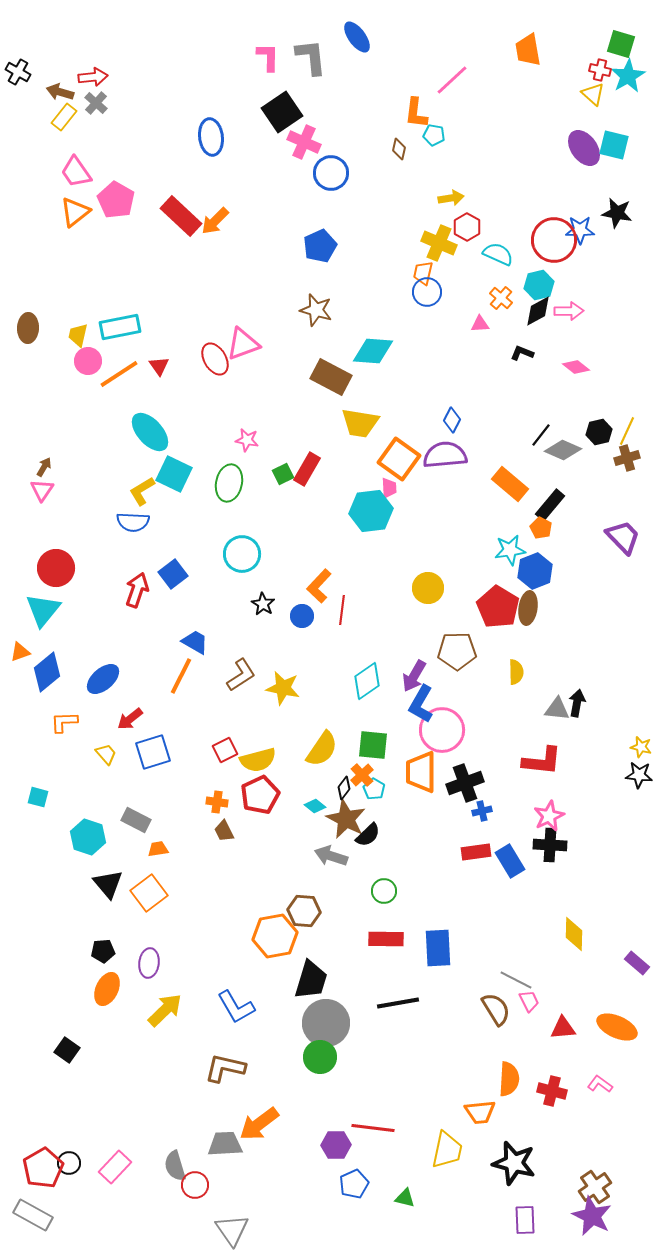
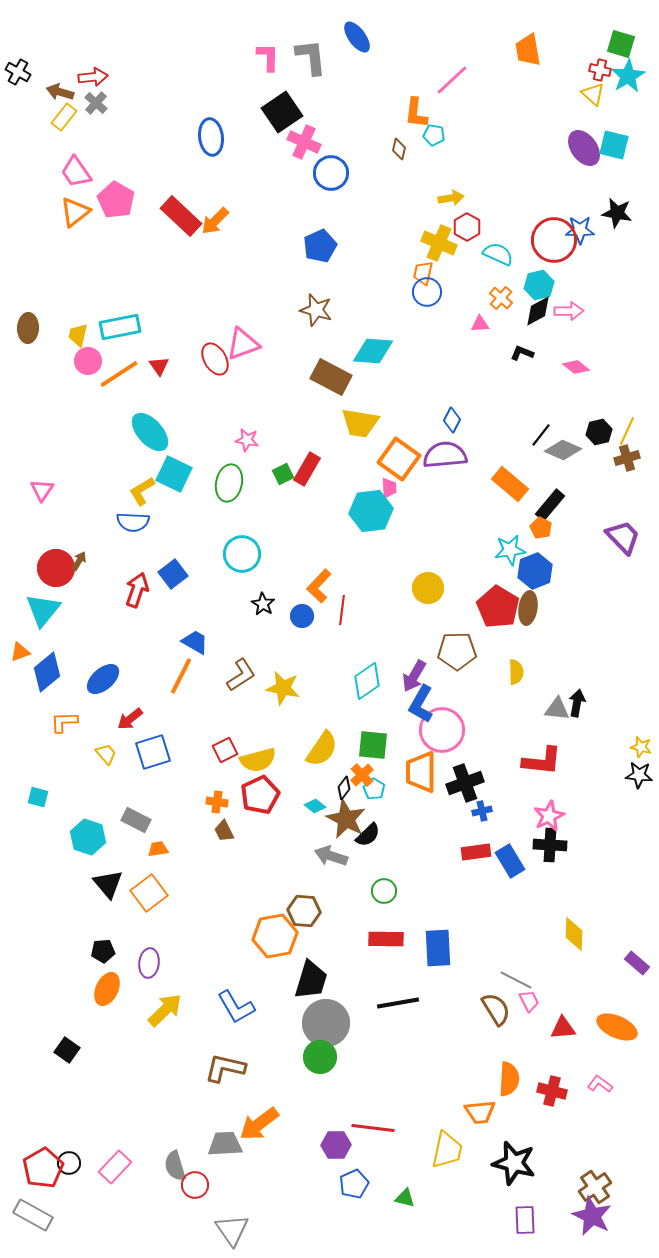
brown arrow at (44, 467): moved 35 px right, 94 px down
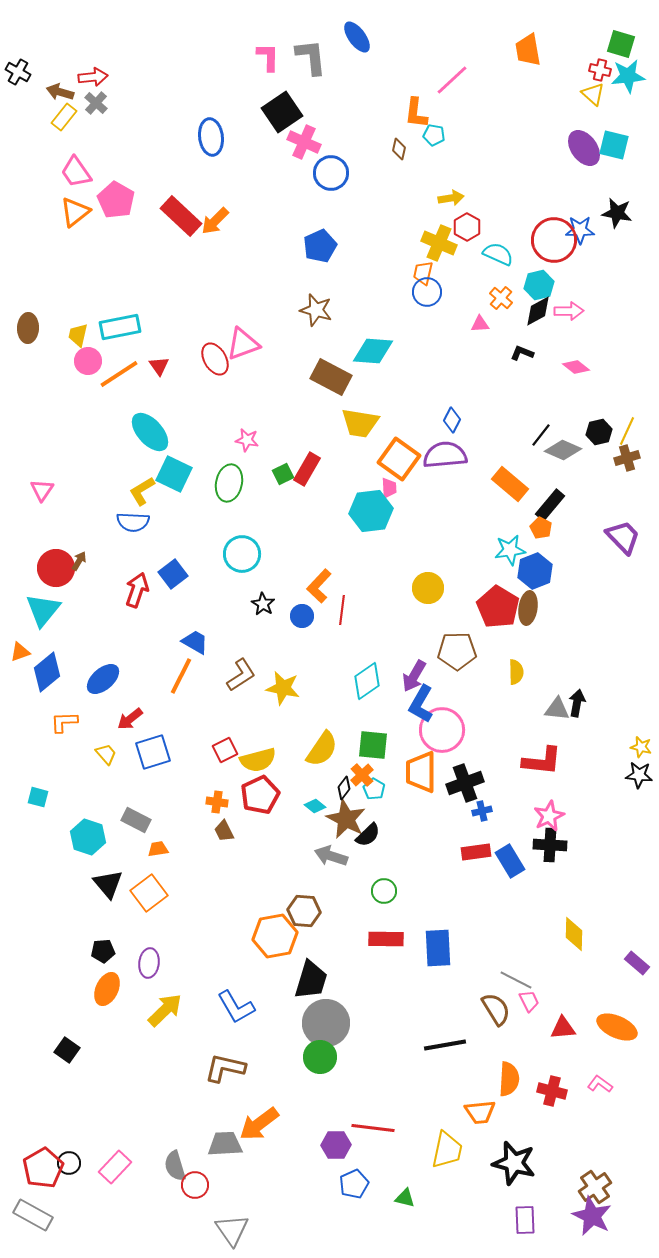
cyan star at (628, 76): rotated 24 degrees clockwise
black line at (398, 1003): moved 47 px right, 42 px down
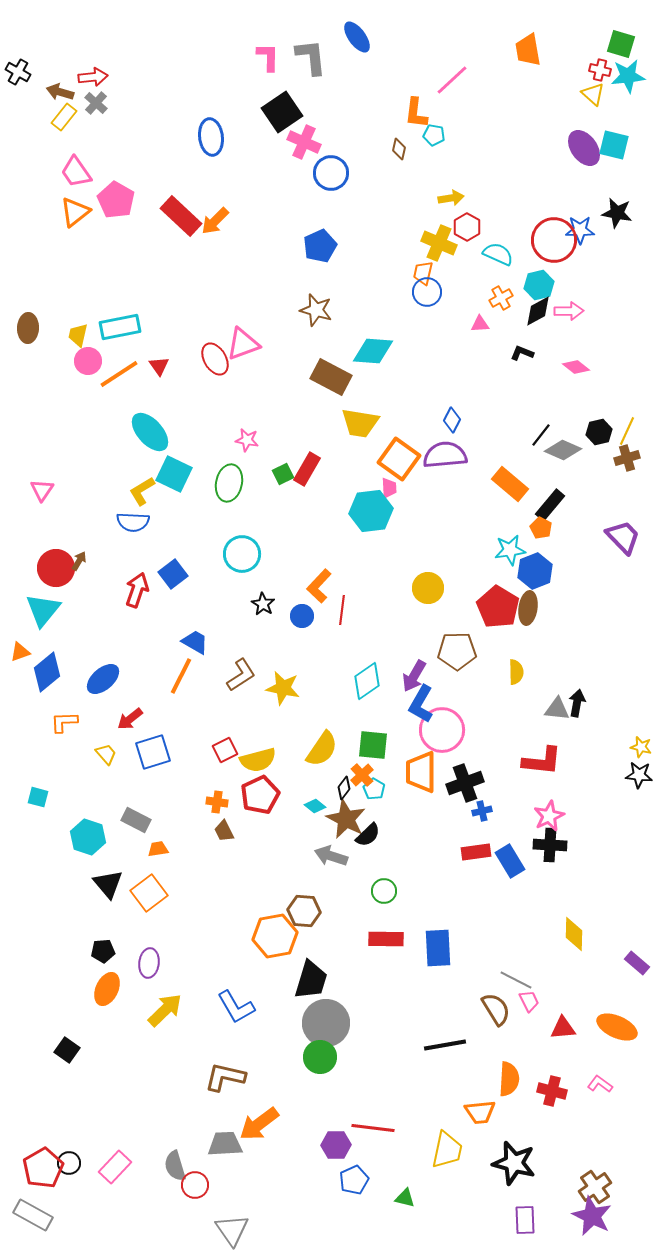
orange cross at (501, 298): rotated 20 degrees clockwise
brown L-shape at (225, 1068): moved 9 px down
blue pentagon at (354, 1184): moved 4 px up
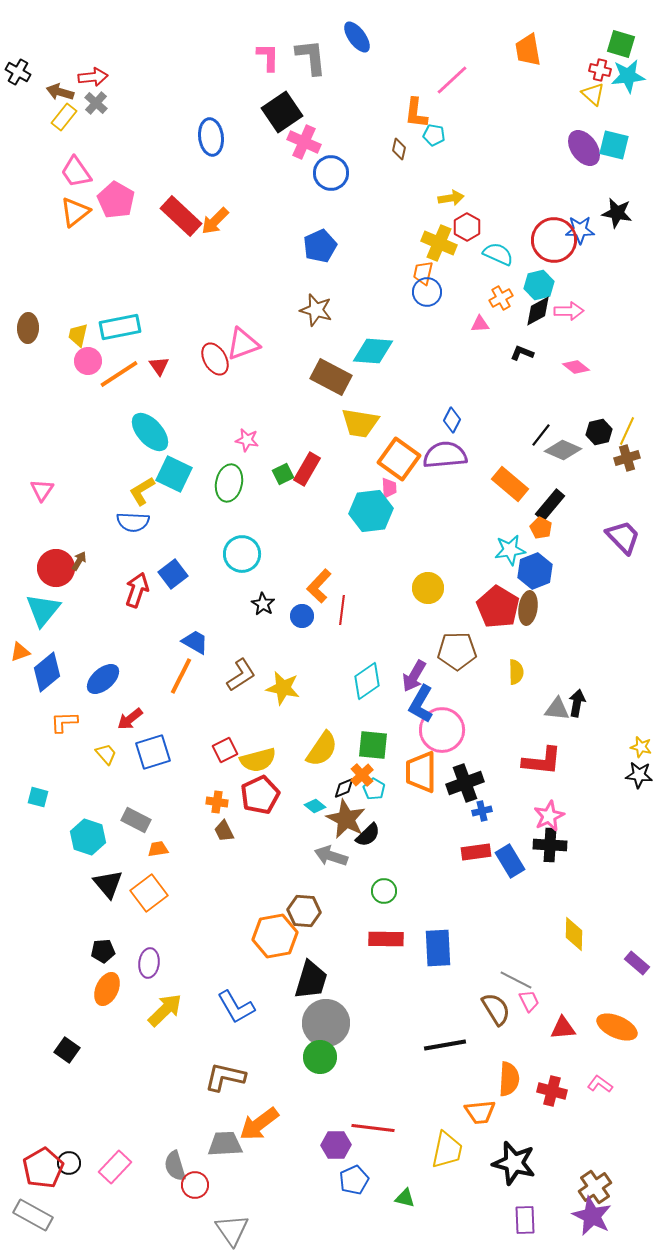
black diamond at (344, 788): rotated 30 degrees clockwise
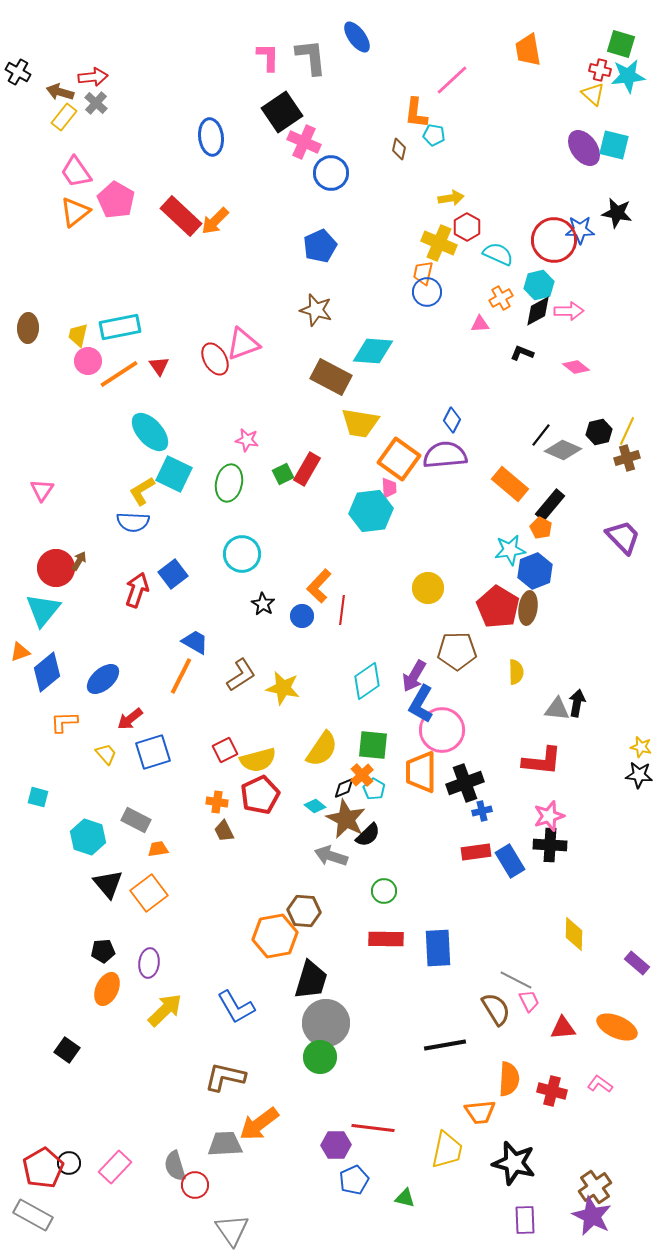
pink star at (549, 816): rotated 8 degrees clockwise
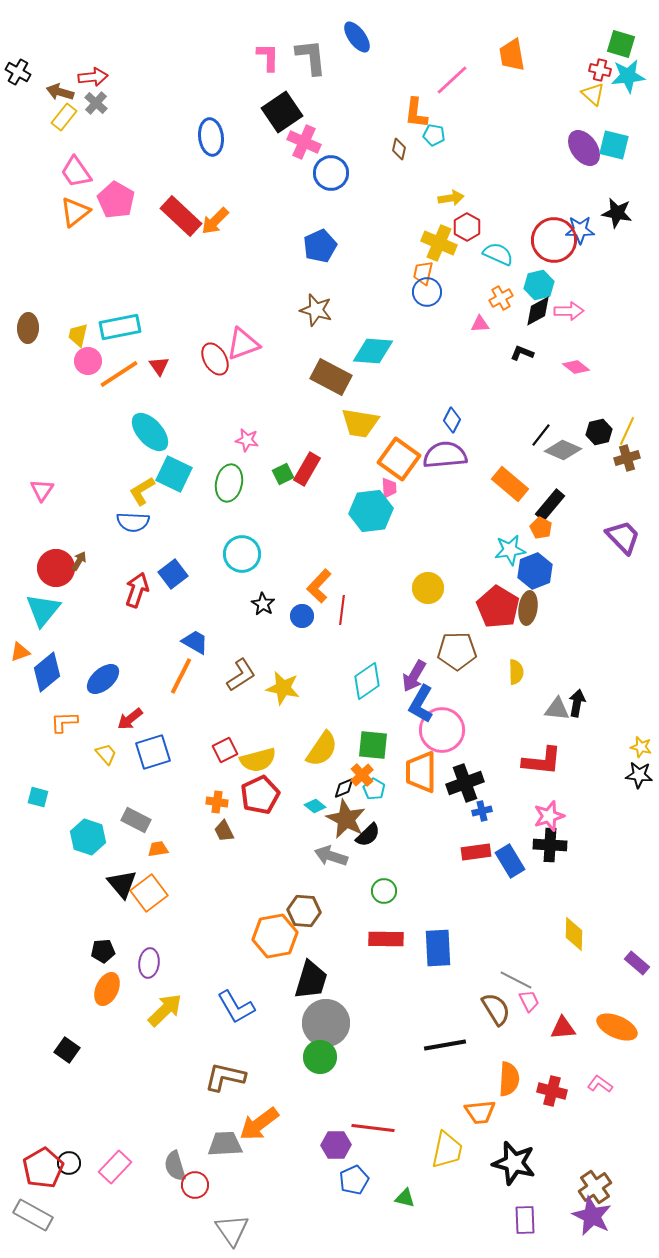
orange trapezoid at (528, 50): moved 16 px left, 5 px down
black triangle at (108, 884): moved 14 px right
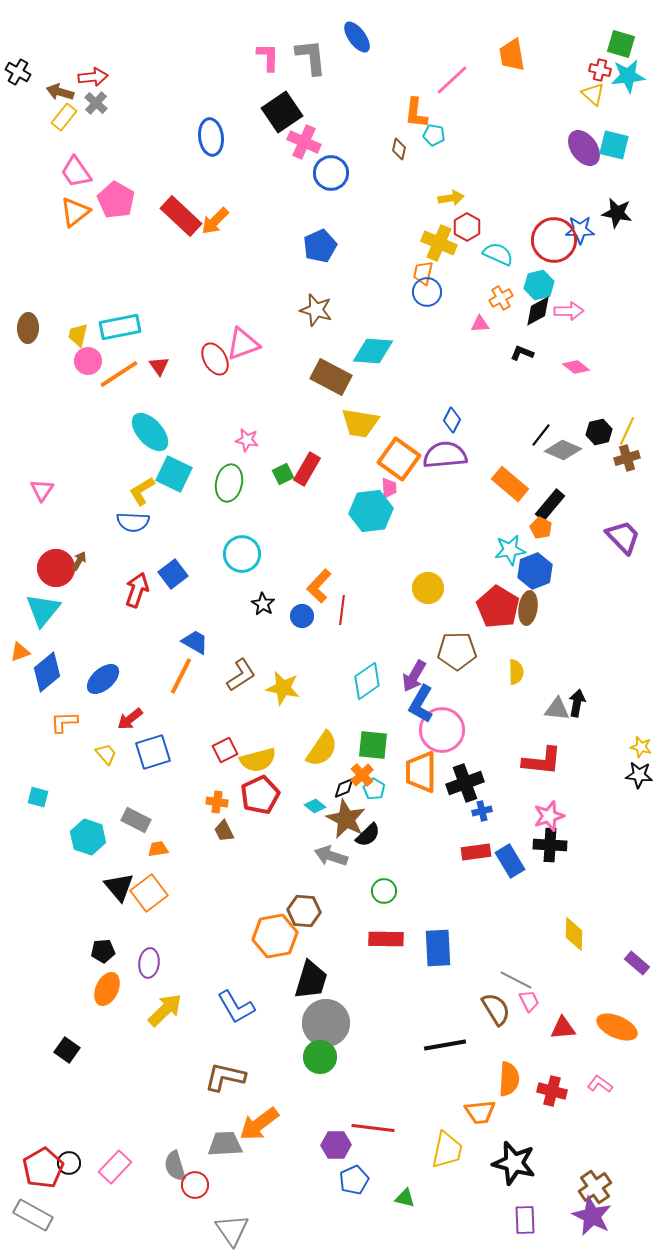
black triangle at (122, 884): moved 3 px left, 3 px down
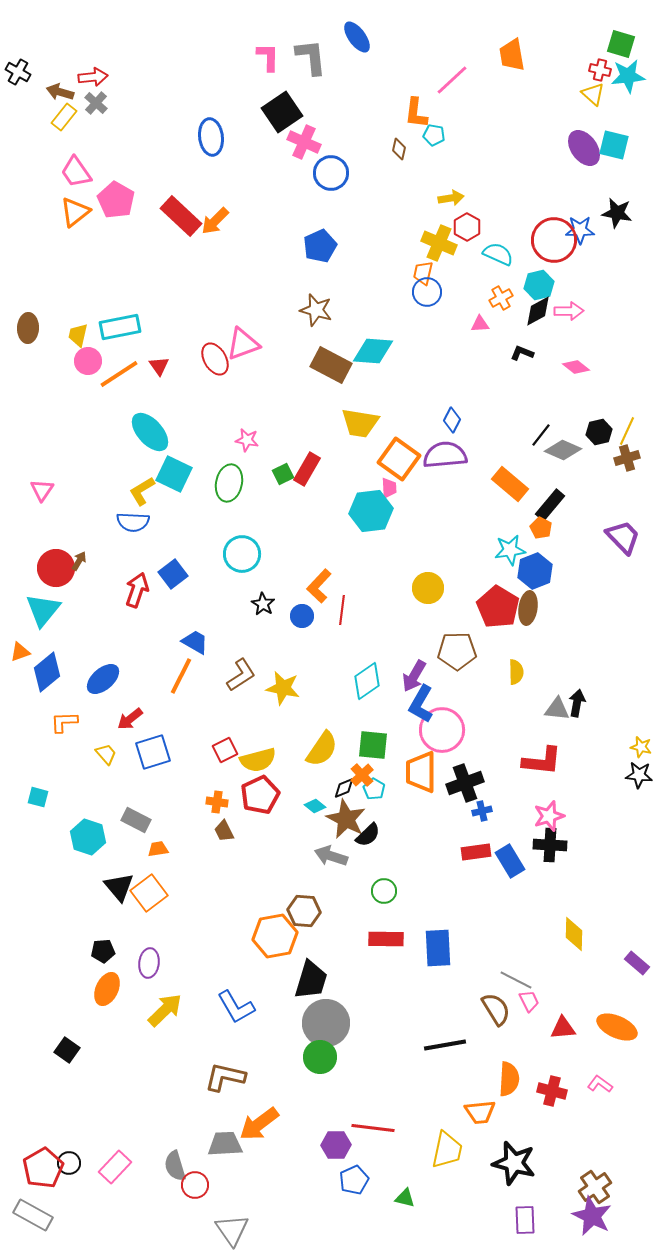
brown rectangle at (331, 377): moved 12 px up
